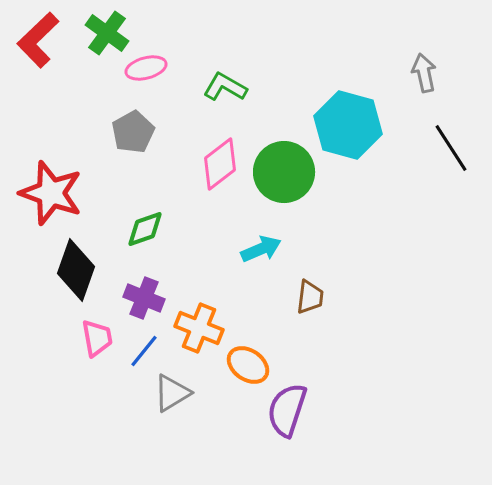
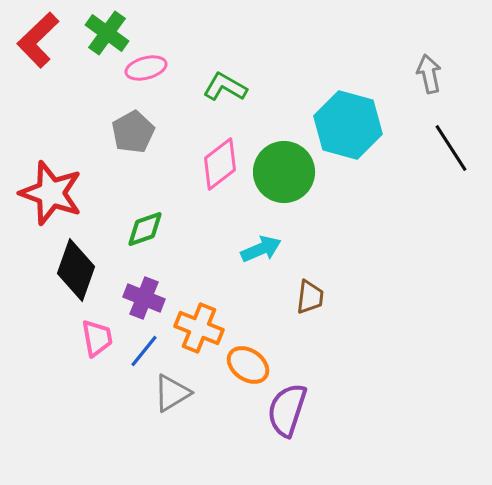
gray arrow: moved 5 px right, 1 px down
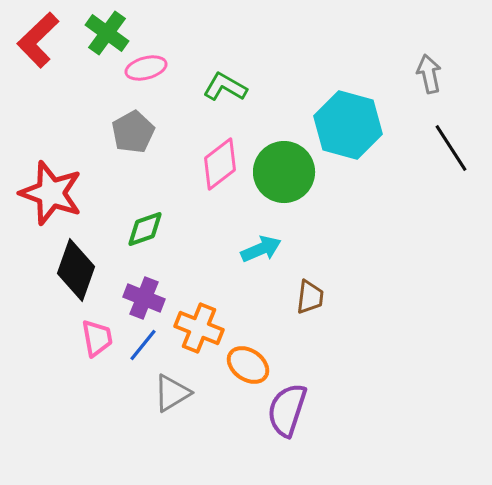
blue line: moved 1 px left, 6 px up
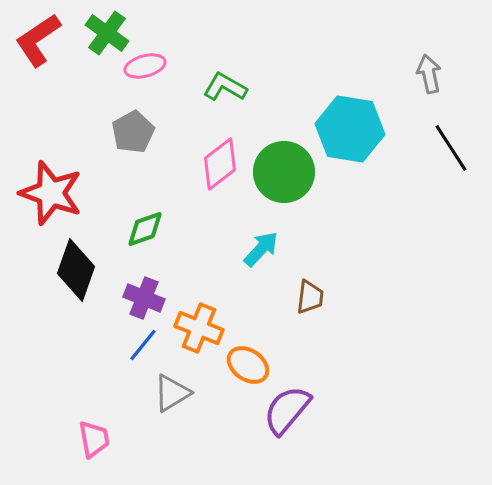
red L-shape: rotated 10 degrees clockwise
pink ellipse: moved 1 px left, 2 px up
cyan hexagon: moved 2 px right, 4 px down; rotated 6 degrees counterclockwise
cyan arrow: rotated 24 degrees counterclockwise
pink trapezoid: moved 3 px left, 101 px down
purple semicircle: rotated 22 degrees clockwise
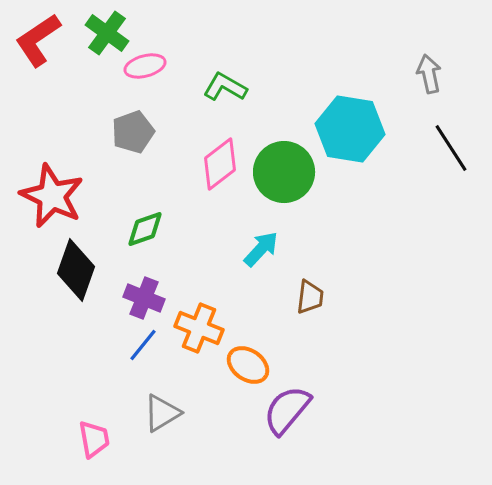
gray pentagon: rotated 9 degrees clockwise
red star: moved 1 px right, 3 px down; rotated 6 degrees clockwise
gray triangle: moved 10 px left, 20 px down
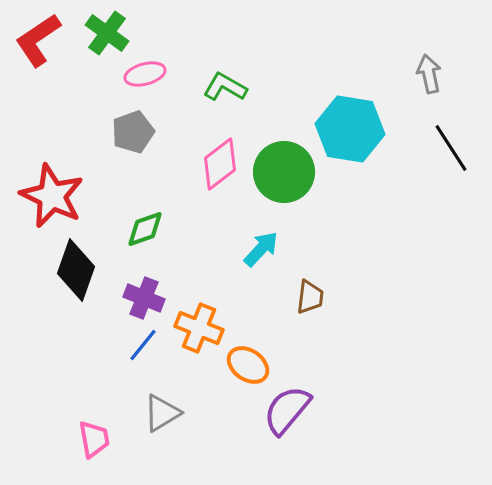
pink ellipse: moved 8 px down
